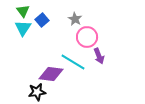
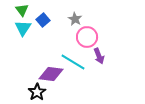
green triangle: moved 1 px left, 1 px up
blue square: moved 1 px right
black star: rotated 24 degrees counterclockwise
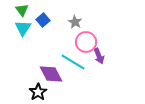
gray star: moved 3 px down
pink circle: moved 1 px left, 5 px down
purple diamond: rotated 55 degrees clockwise
black star: moved 1 px right
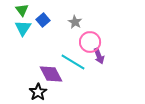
pink circle: moved 4 px right
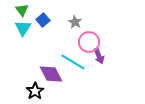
pink circle: moved 1 px left
black star: moved 3 px left, 1 px up
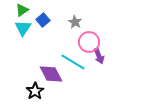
green triangle: rotated 32 degrees clockwise
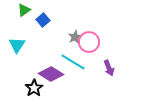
green triangle: moved 2 px right
gray star: moved 15 px down; rotated 16 degrees clockwise
cyan triangle: moved 6 px left, 17 px down
purple arrow: moved 10 px right, 12 px down
purple diamond: rotated 30 degrees counterclockwise
black star: moved 1 px left, 3 px up
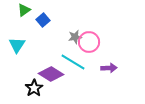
gray star: rotated 16 degrees clockwise
purple arrow: rotated 70 degrees counterclockwise
